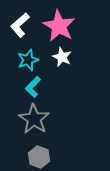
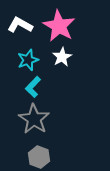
white L-shape: rotated 70 degrees clockwise
white star: rotated 18 degrees clockwise
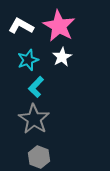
white L-shape: moved 1 px right, 1 px down
cyan L-shape: moved 3 px right
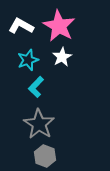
gray star: moved 5 px right, 5 px down
gray hexagon: moved 6 px right, 1 px up
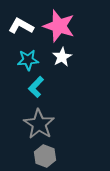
pink star: rotated 12 degrees counterclockwise
cyan star: rotated 15 degrees clockwise
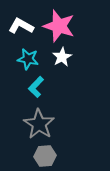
cyan star: moved 1 px up; rotated 15 degrees clockwise
gray hexagon: rotated 25 degrees counterclockwise
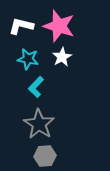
white L-shape: rotated 15 degrees counterclockwise
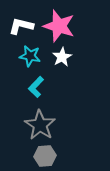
cyan star: moved 2 px right, 3 px up
gray star: moved 1 px right, 1 px down
